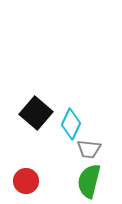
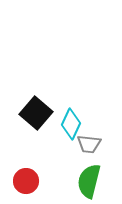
gray trapezoid: moved 5 px up
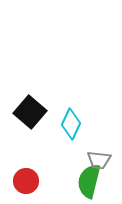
black square: moved 6 px left, 1 px up
gray trapezoid: moved 10 px right, 16 px down
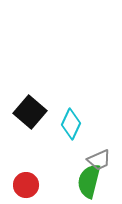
gray trapezoid: rotated 30 degrees counterclockwise
red circle: moved 4 px down
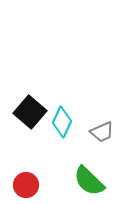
cyan diamond: moved 9 px left, 2 px up
gray trapezoid: moved 3 px right, 28 px up
green semicircle: rotated 60 degrees counterclockwise
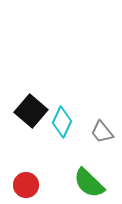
black square: moved 1 px right, 1 px up
gray trapezoid: rotated 75 degrees clockwise
green semicircle: moved 2 px down
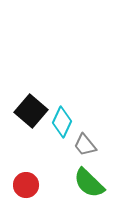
gray trapezoid: moved 17 px left, 13 px down
